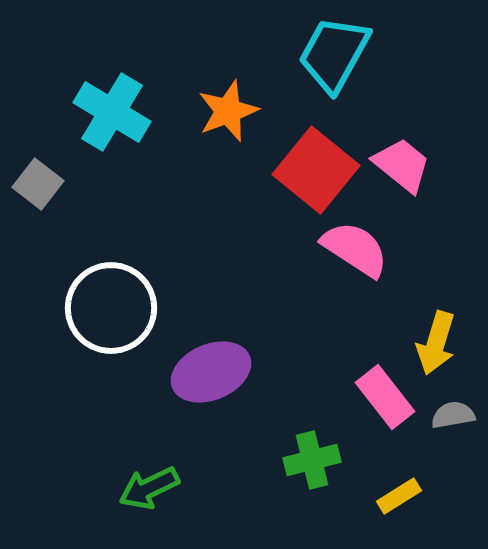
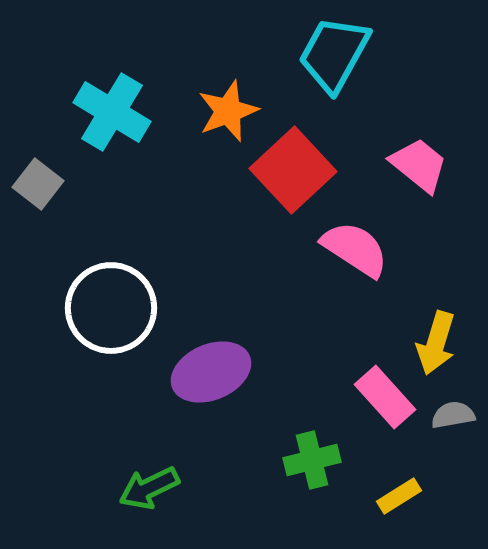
pink trapezoid: moved 17 px right
red square: moved 23 px left; rotated 8 degrees clockwise
pink rectangle: rotated 4 degrees counterclockwise
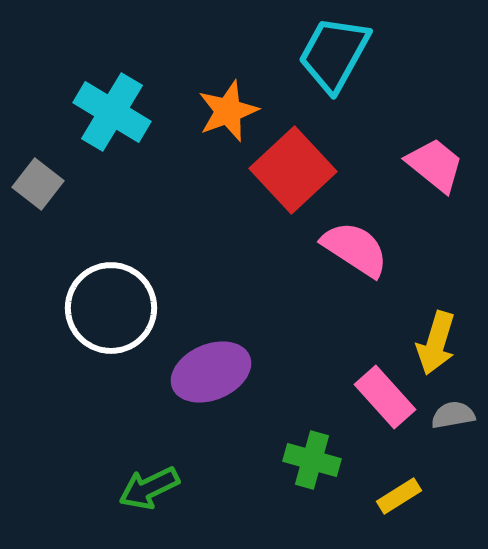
pink trapezoid: moved 16 px right
green cross: rotated 30 degrees clockwise
